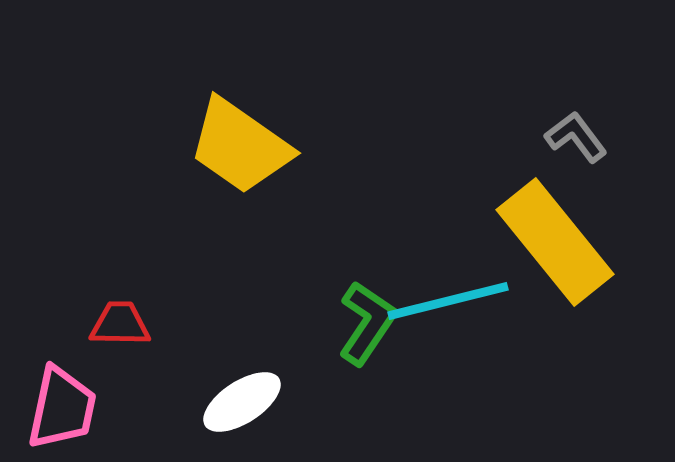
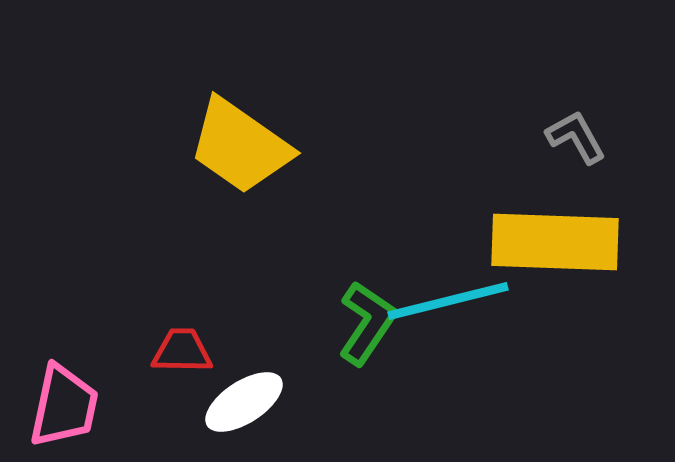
gray L-shape: rotated 8 degrees clockwise
yellow rectangle: rotated 49 degrees counterclockwise
red trapezoid: moved 62 px right, 27 px down
white ellipse: moved 2 px right
pink trapezoid: moved 2 px right, 2 px up
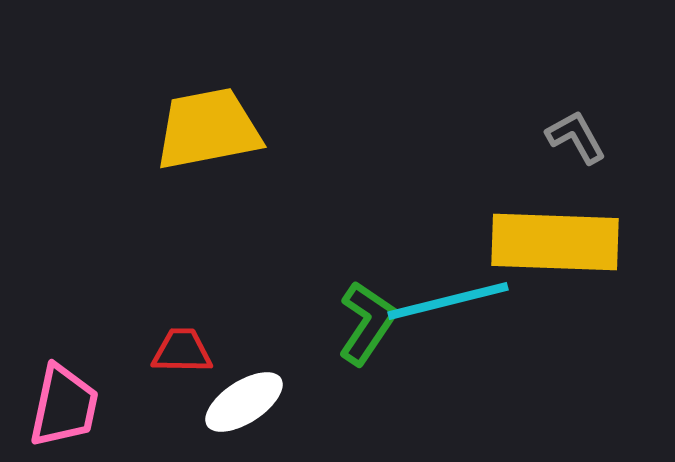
yellow trapezoid: moved 32 px left, 17 px up; rotated 134 degrees clockwise
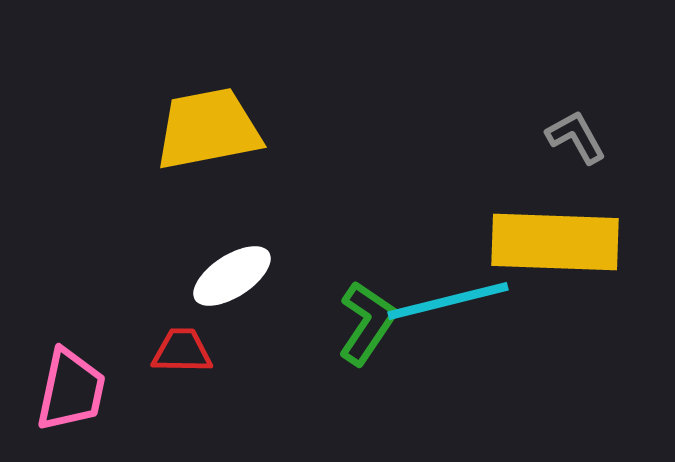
white ellipse: moved 12 px left, 126 px up
pink trapezoid: moved 7 px right, 16 px up
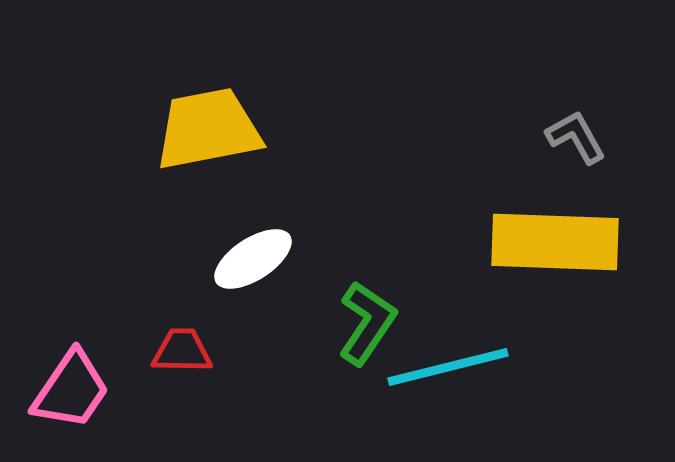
white ellipse: moved 21 px right, 17 px up
cyan line: moved 66 px down
pink trapezoid: rotated 22 degrees clockwise
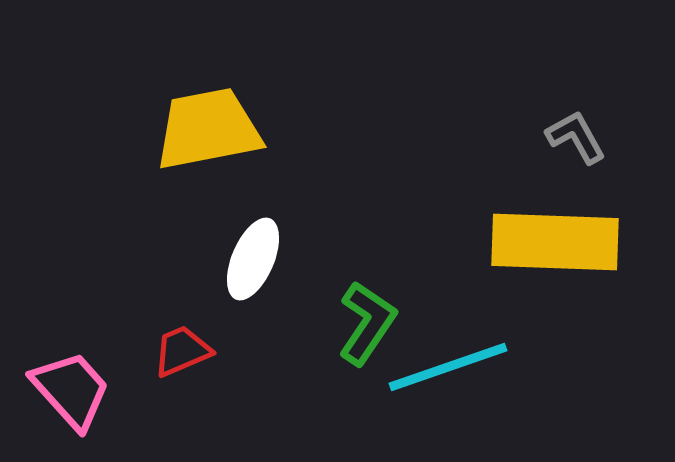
white ellipse: rotated 34 degrees counterclockwise
red trapezoid: rotated 24 degrees counterclockwise
cyan line: rotated 5 degrees counterclockwise
pink trapezoid: rotated 76 degrees counterclockwise
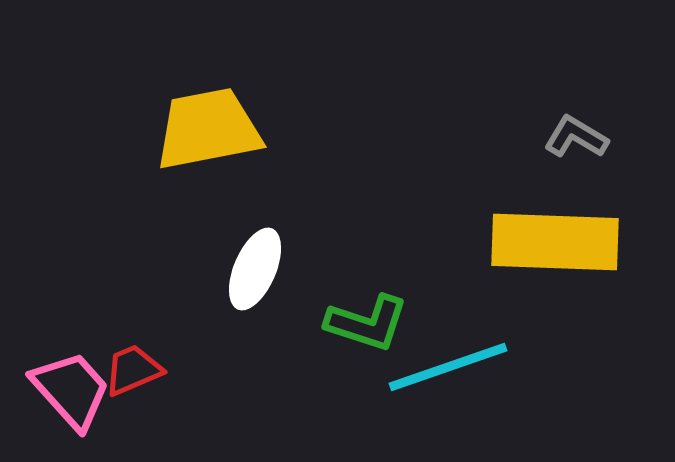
gray L-shape: rotated 30 degrees counterclockwise
white ellipse: moved 2 px right, 10 px down
green L-shape: rotated 74 degrees clockwise
red trapezoid: moved 49 px left, 19 px down
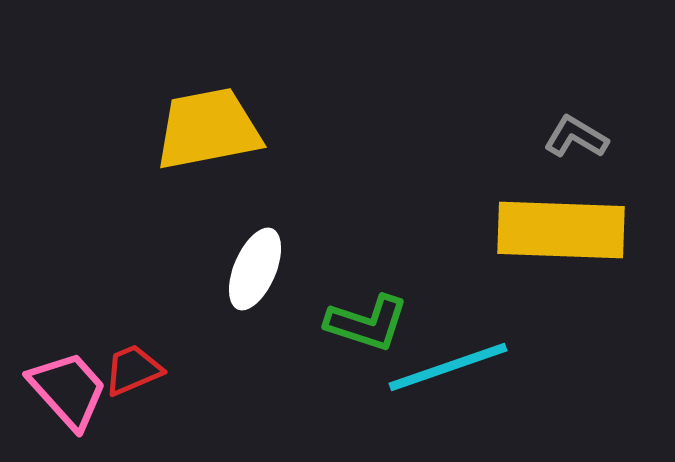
yellow rectangle: moved 6 px right, 12 px up
pink trapezoid: moved 3 px left
